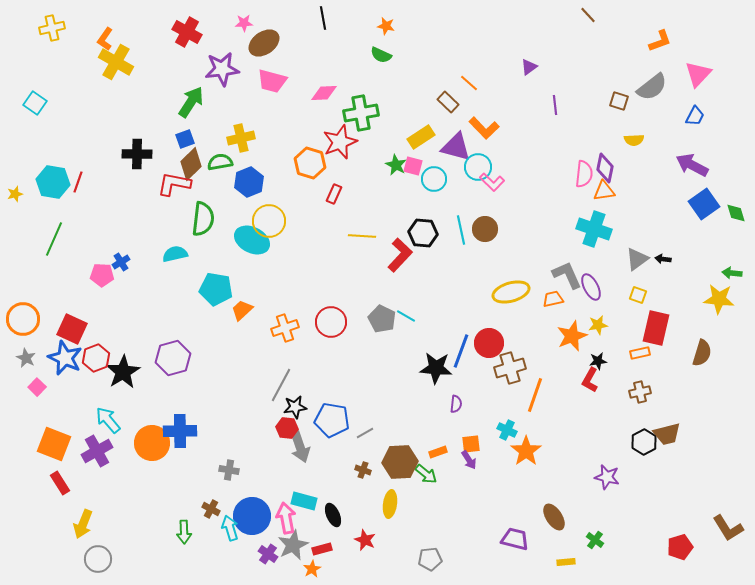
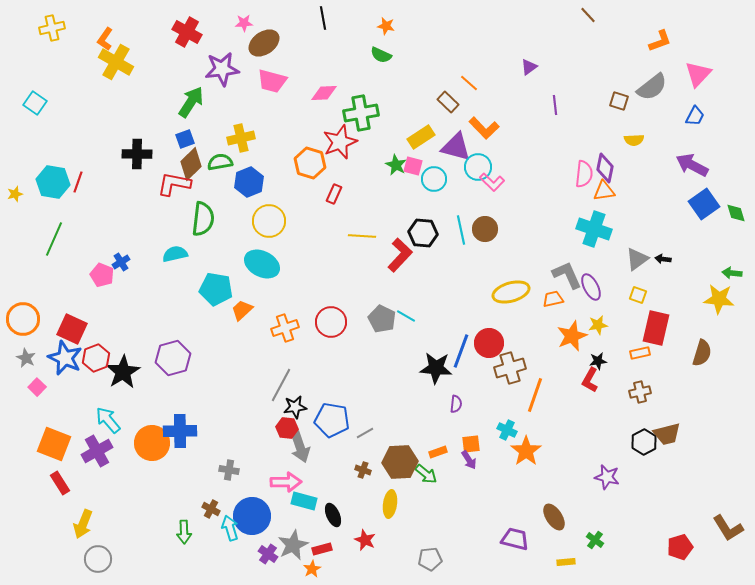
cyan ellipse at (252, 240): moved 10 px right, 24 px down
pink pentagon at (102, 275): rotated 20 degrees clockwise
pink arrow at (286, 518): moved 36 px up; rotated 100 degrees clockwise
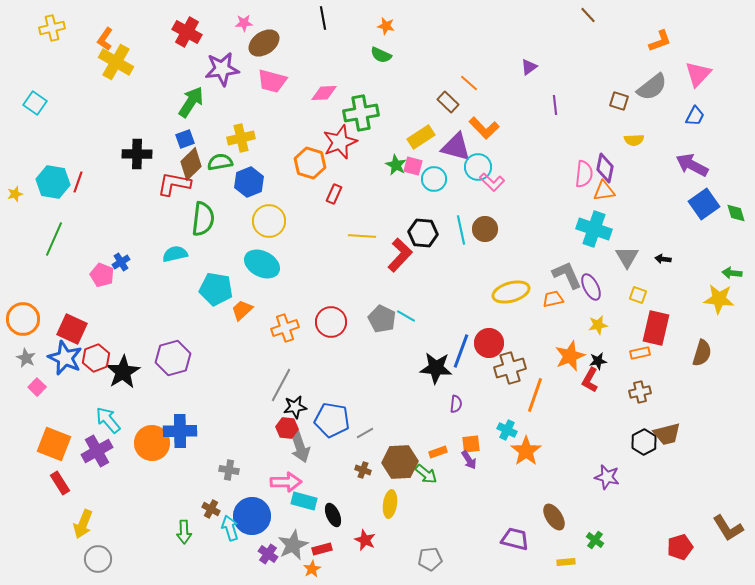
gray triangle at (637, 259): moved 10 px left, 2 px up; rotated 25 degrees counterclockwise
orange star at (572, 336): moved 2 px left, 20 px down
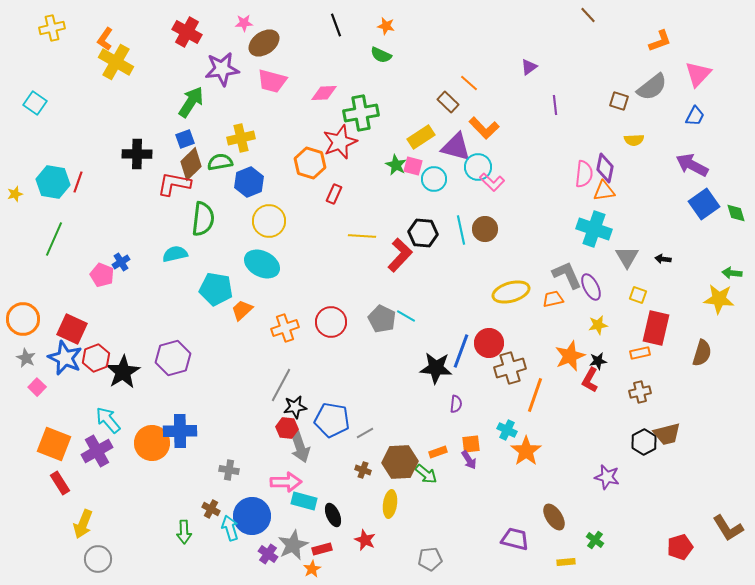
black line at (323, 18): moved 13 px right, 7 px down; rotated 10 degrees counterclockwise
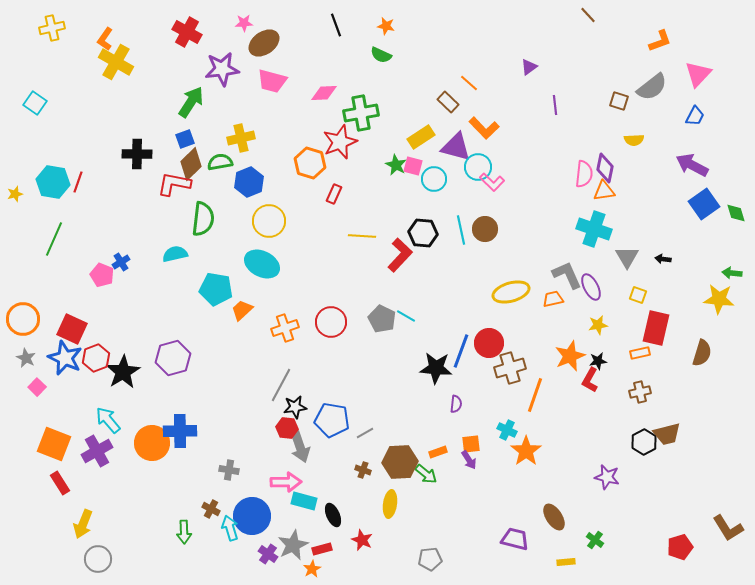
red star at (365, 540): moved 3 px left
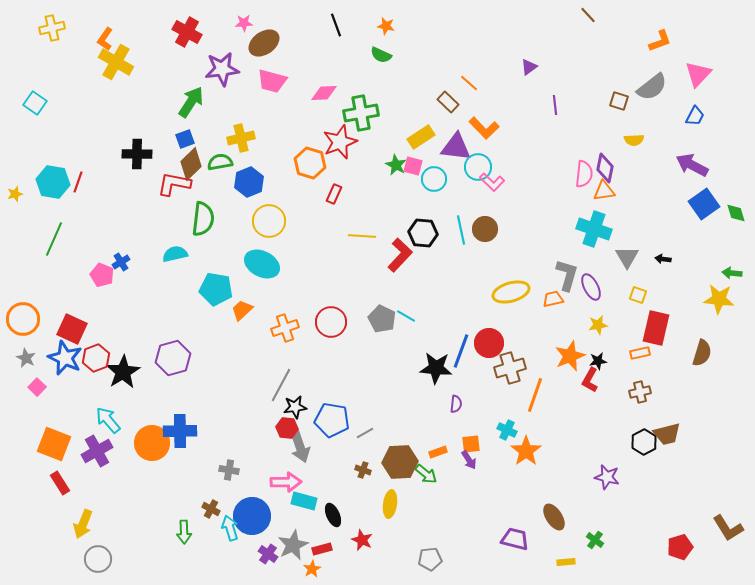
purple triangle at (456, 147): rotated 8 degrees counterclockwise
gray L-shape at (567, 275): rotated 40 degrees clockwise
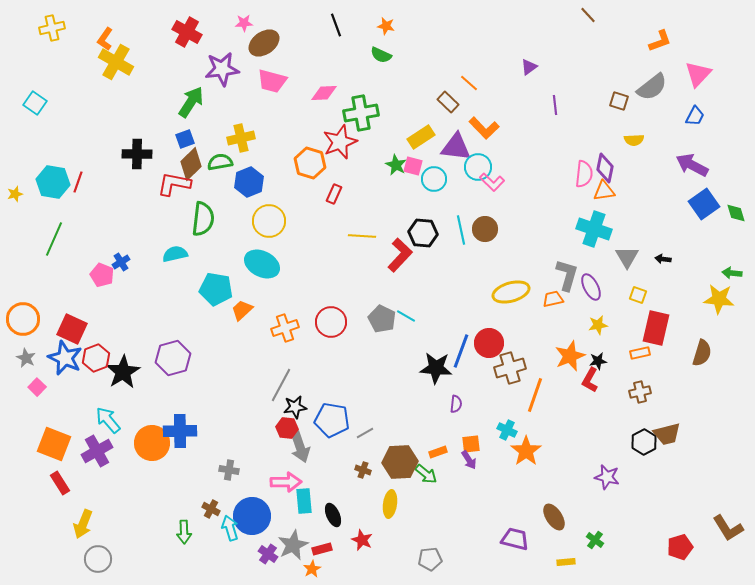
cyan rectangle at (304, 501): rotated 70 degrees clockwise
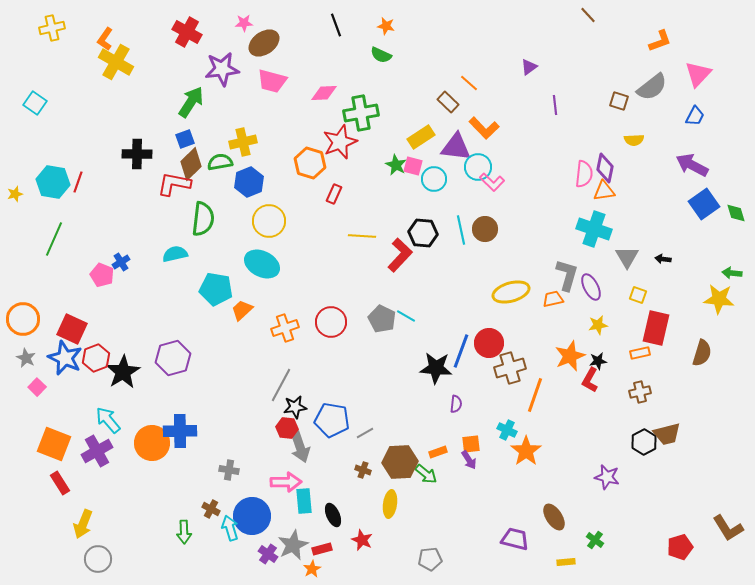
yellow cross at (241, 138): moved 2 px right, 4 px down
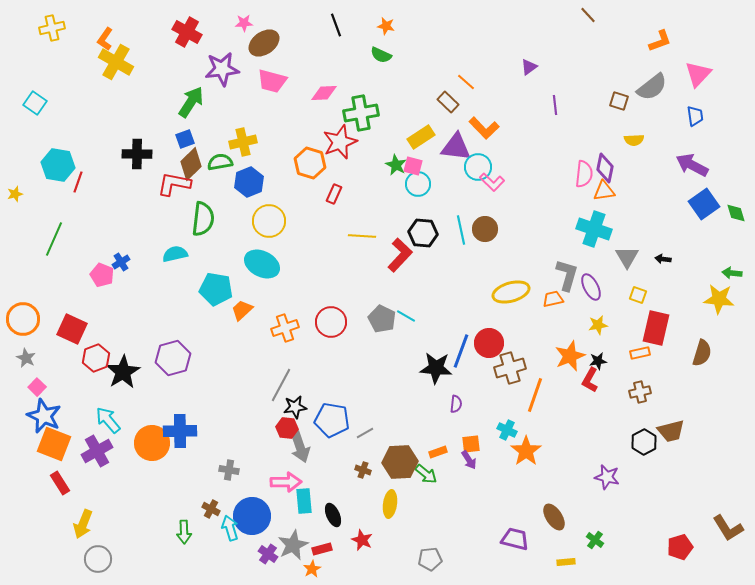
orange line at (469, 83): moved 3 px left, 1 px up
blue trapezoid at (695, 116): rotated 35 degrees counterclockwise
cyan circle at (434, 179): moved 16 px left, 5 px down
cyan hexagon at (53, 182): moved 5 px right, 17 px up
blue star at (65, 358): moved 21 px left, 58 px down
brown trapezoid at (667, 434): moved 4 px right, 3 px up
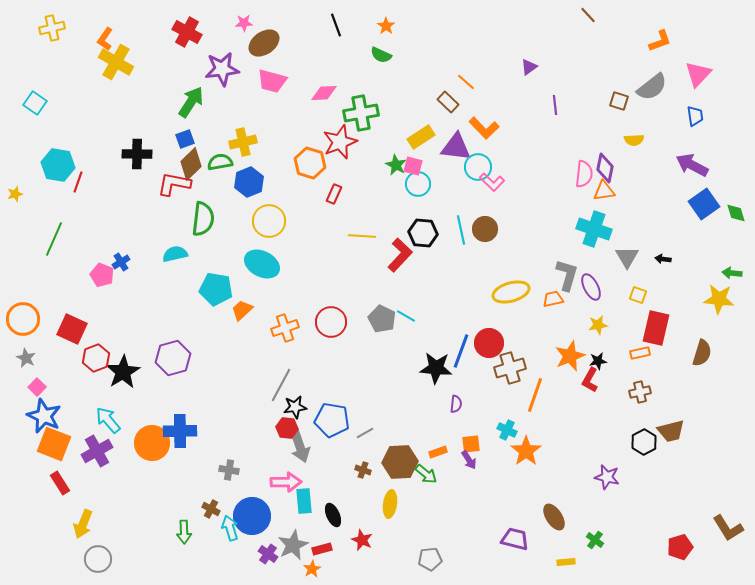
orange star at (386, 26): rotated 24 degrees clockwise
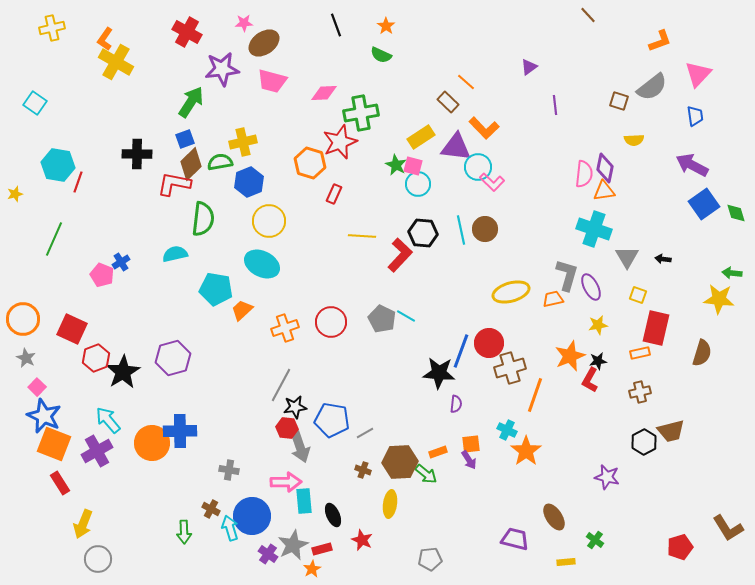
black star at (436, 368): moved 3 px right, 5 px down
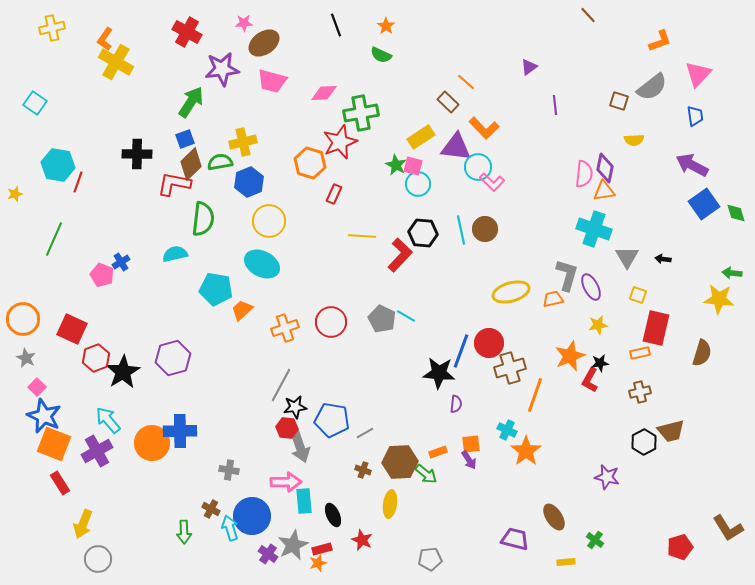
black star at (598, 361): moved 2 px right, 2 px down
orange star at (312, 569): moved 6 px right, 6 px up; rotated 12 degrees clockwise
